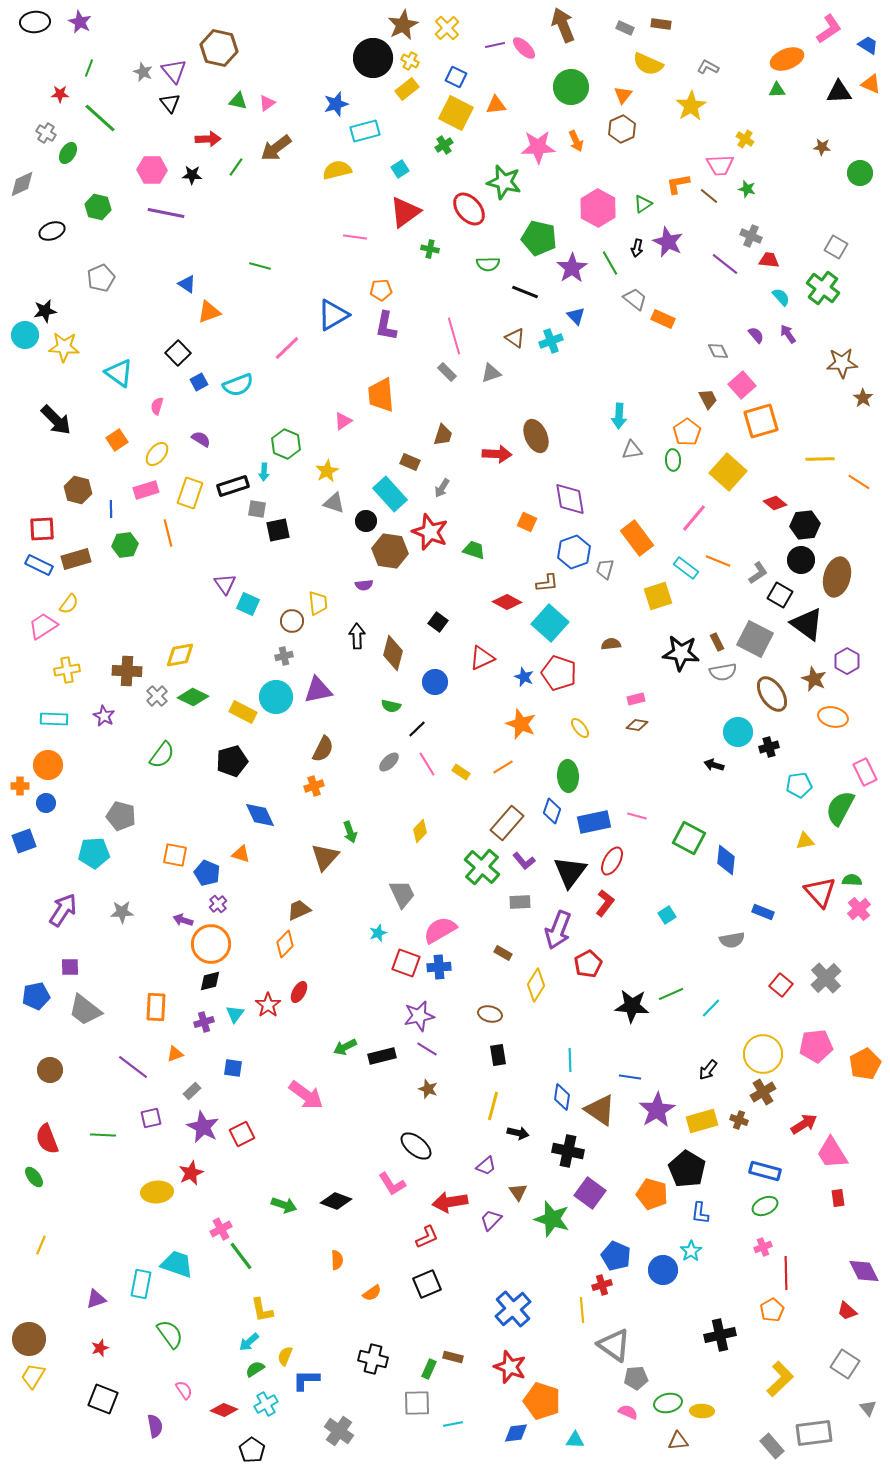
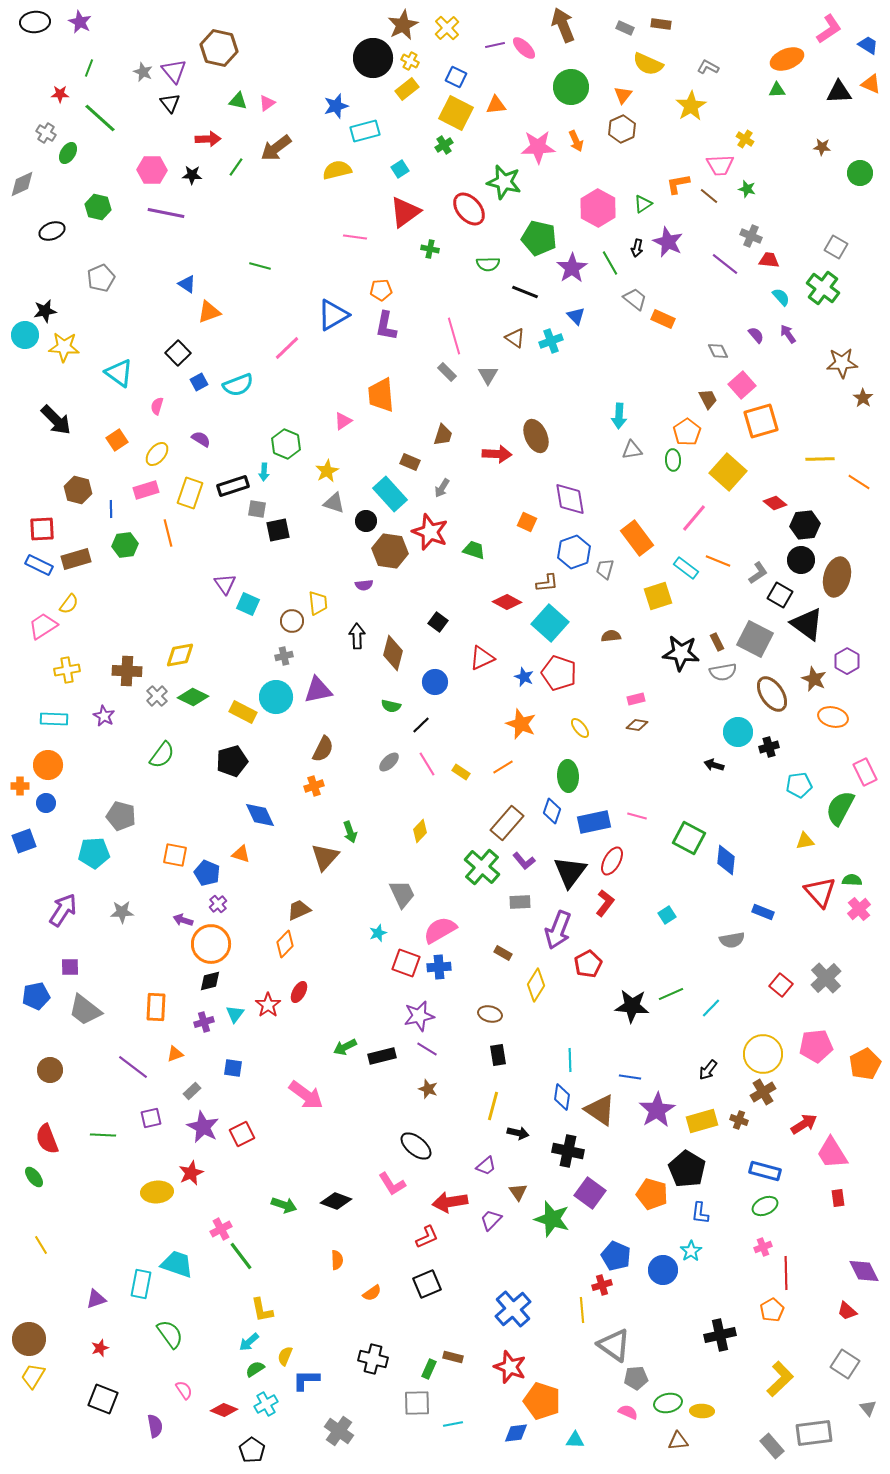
blue star at (336, 104): moved 2 px down
gray triangle at (491, 373): moved 3 px left, 2 px down; rotated 40 degrees counterclockwise
brown semicircle at (611, 644): moved 8 px up
black line at (417, 729): moved 4 px right, 4 px up
yellow line at (41, 1245): rotated 54 degrees counterclockwise
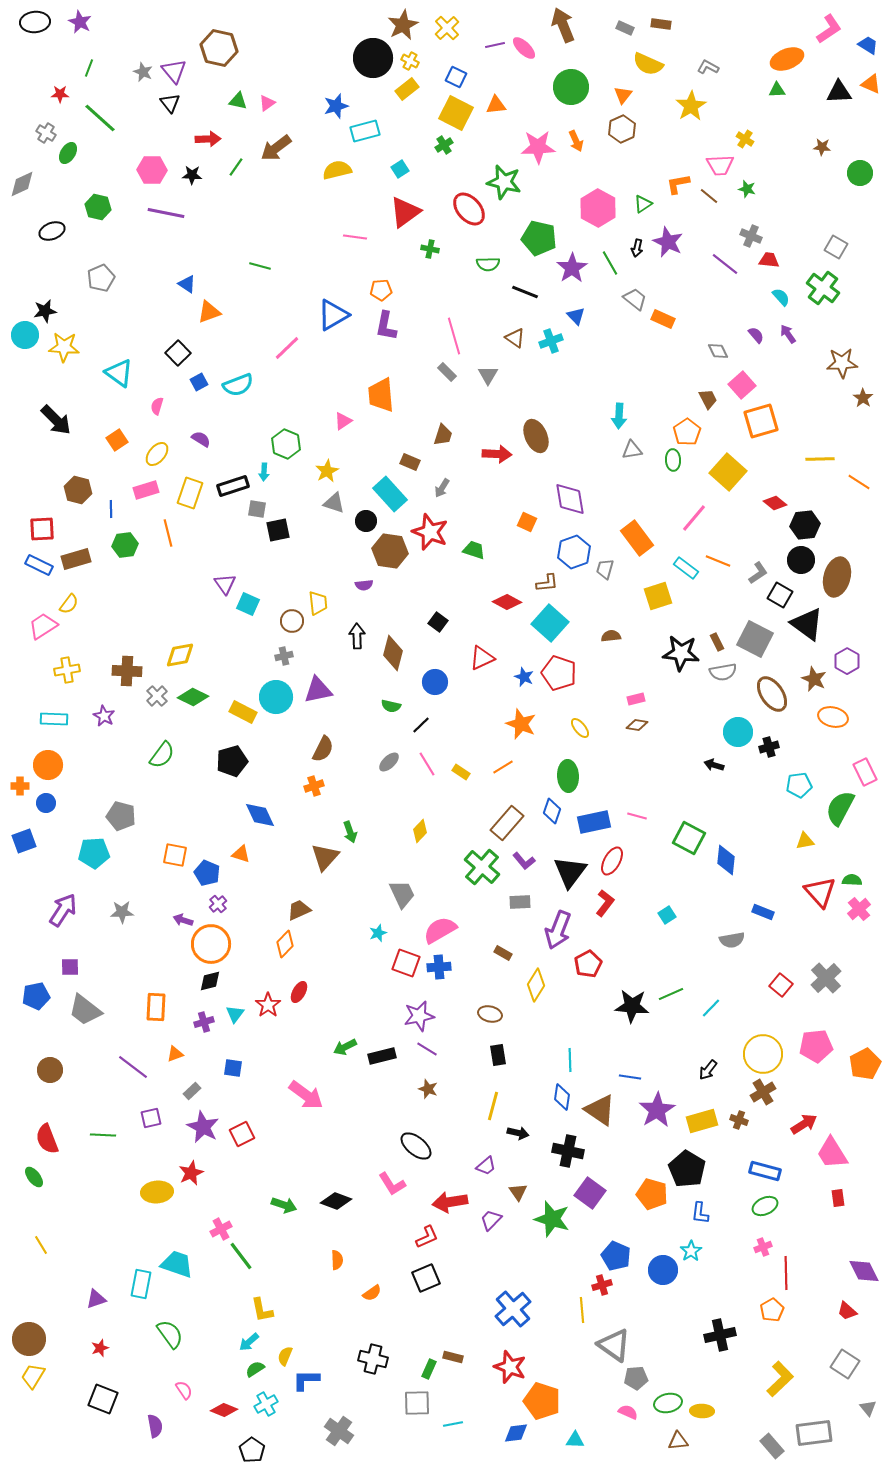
black square at (427, 1284): moved 1 px left, 6 px up
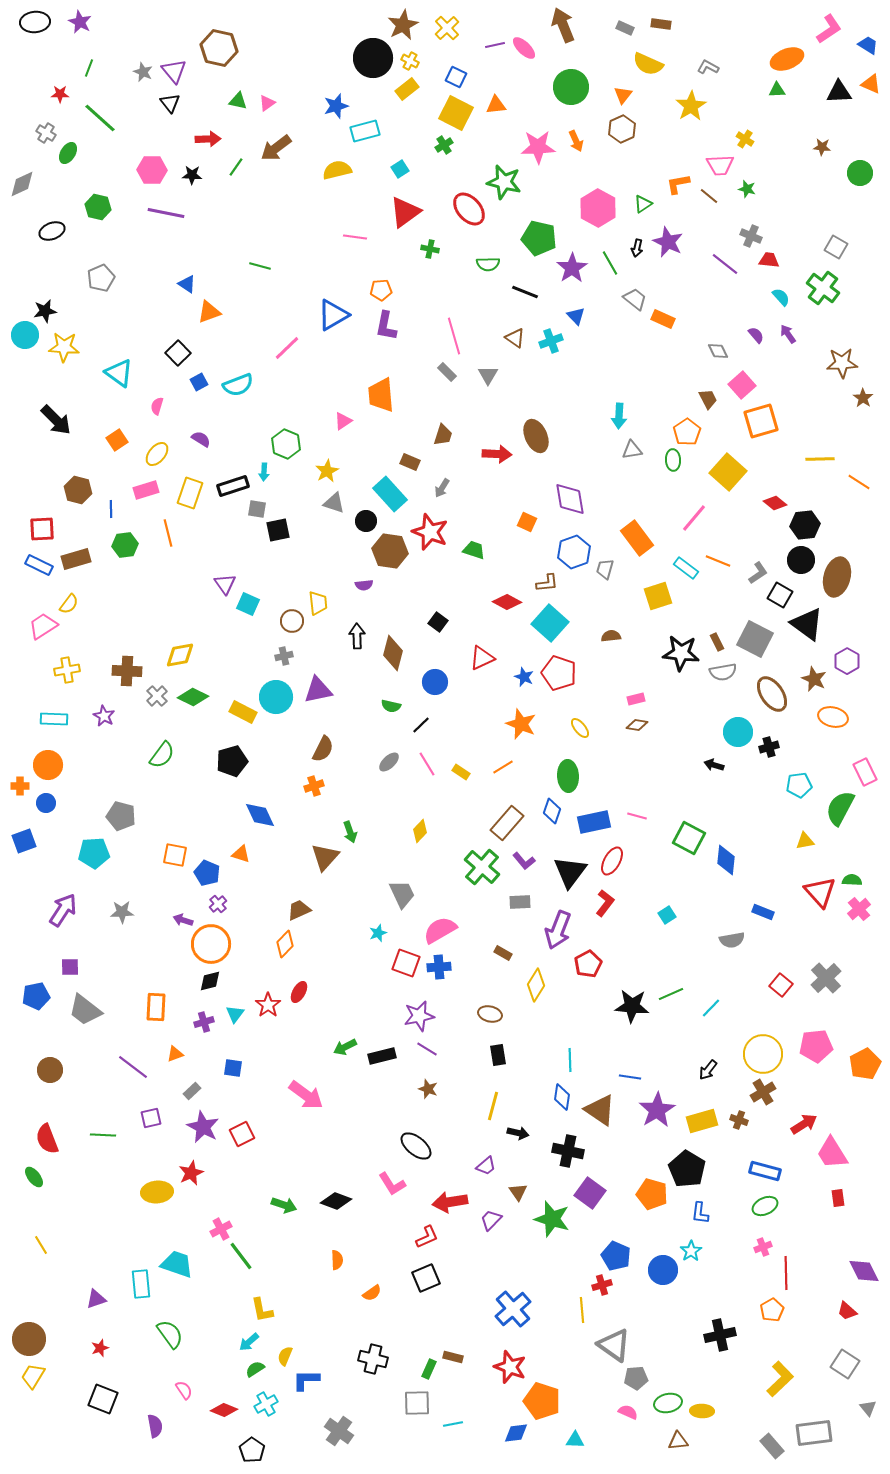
cyan rectangle at (141, 1284): rotated 16 degrees counterclockwise
